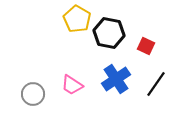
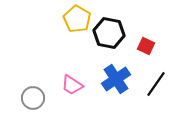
gray circle: moved 4 px down
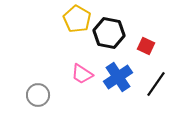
blue cross: moved 2 px right, 2 px up
pink trapezoid: moved 10 px right, 11 px up
gray circle: moved 5 px right, 3 px up
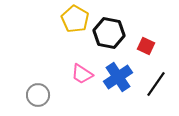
yellow pentagon: moved 2 px left
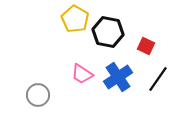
black hexagon: moved 1 px left, 1 px up
black line: moved 2 px right, 5 px up
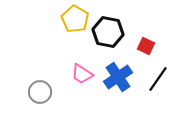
gray circle: moved 2 px right, 3 px up
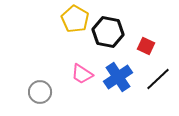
black line: rotated 12 degrees clockwise
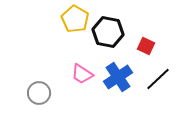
gray circle: moved 1 px left, 1 px down
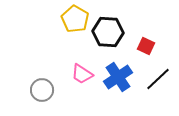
black hexagon: rotated 8 degrees counterclockwise
gray circle: moved 3 px right, 3 px up
